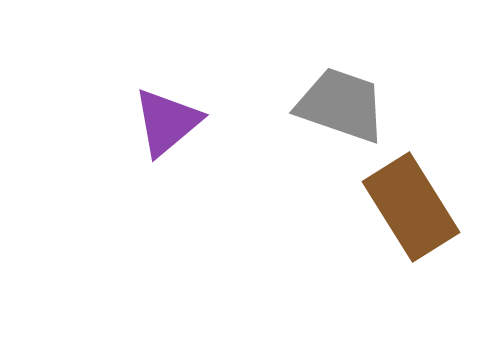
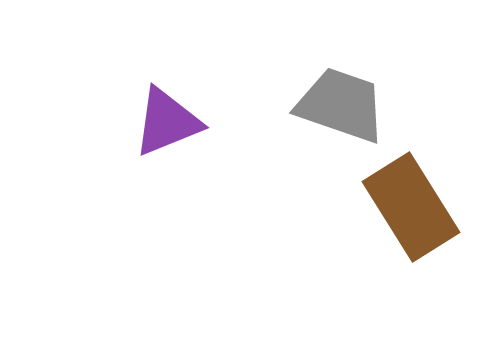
purple triangle: rotated 18 degrees clockwise
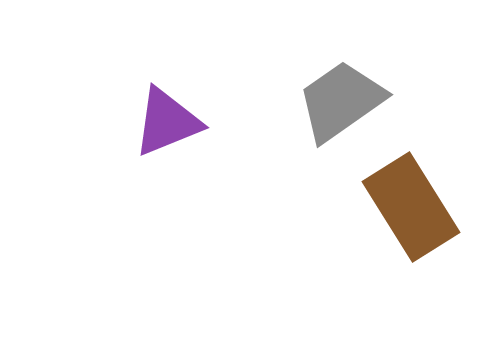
gray trapezoid: moved 4 px up; rotated 54 degrees counterclockwise
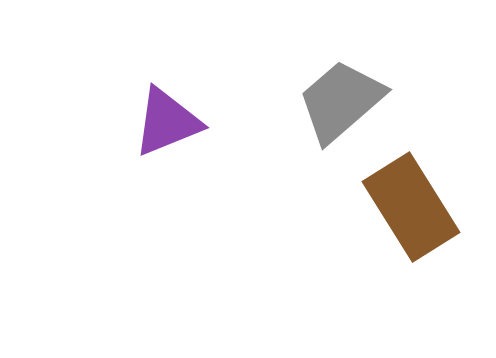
gray trapezoid: rotated 6 degrees counterclockwise
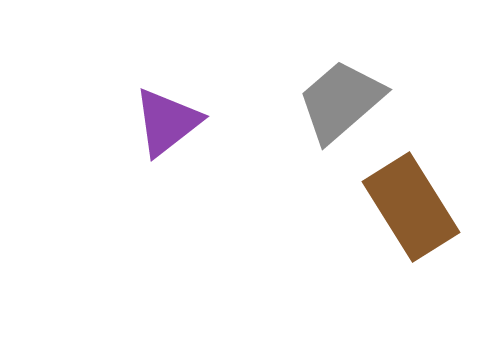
purple triangle: rotated 16 degrees counterclockwise
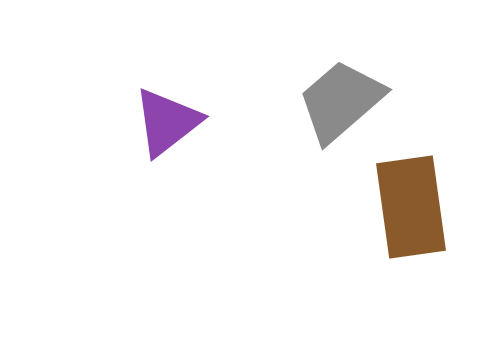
brown rectangle: rotated 24 degrees clockwise
